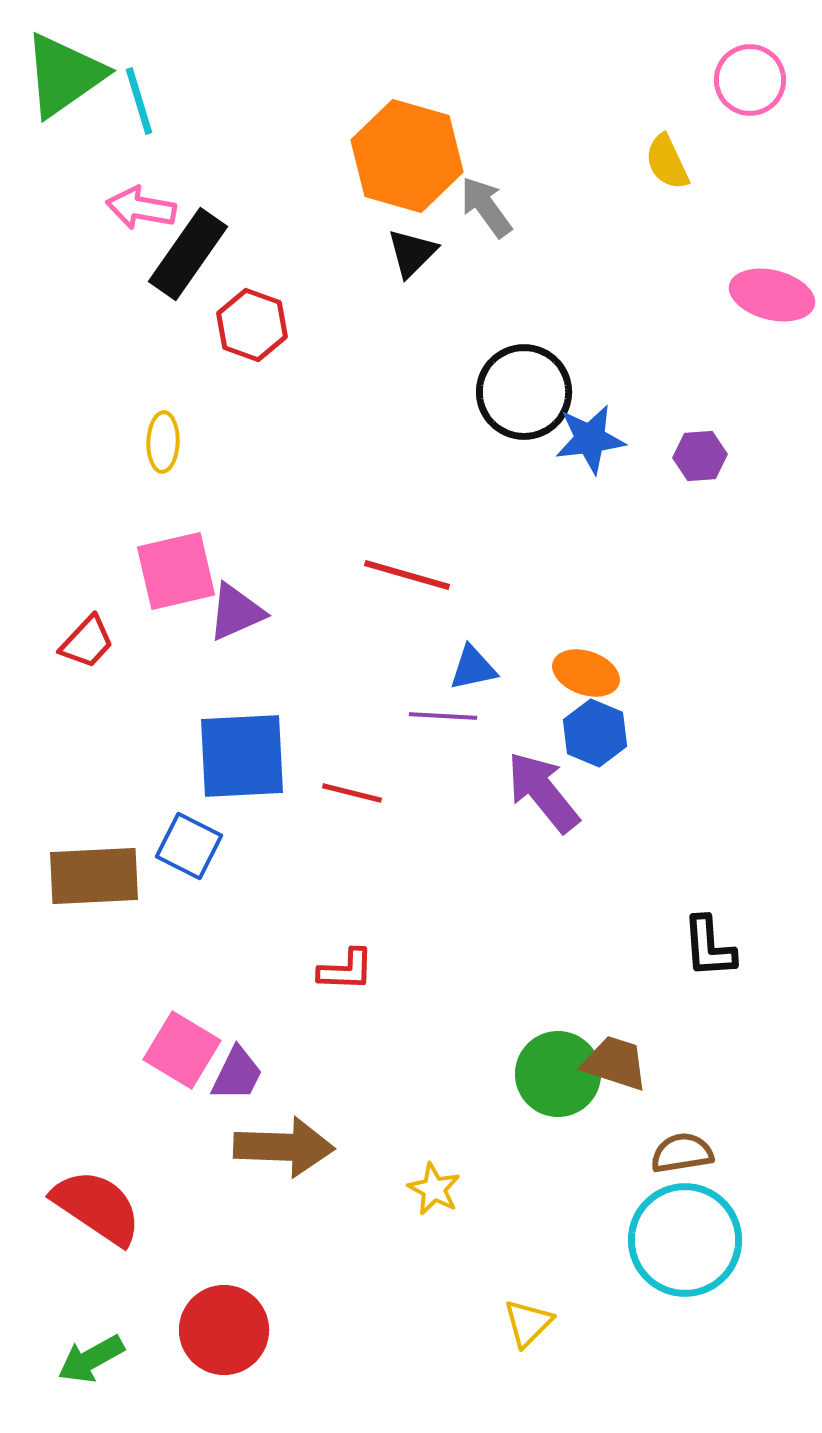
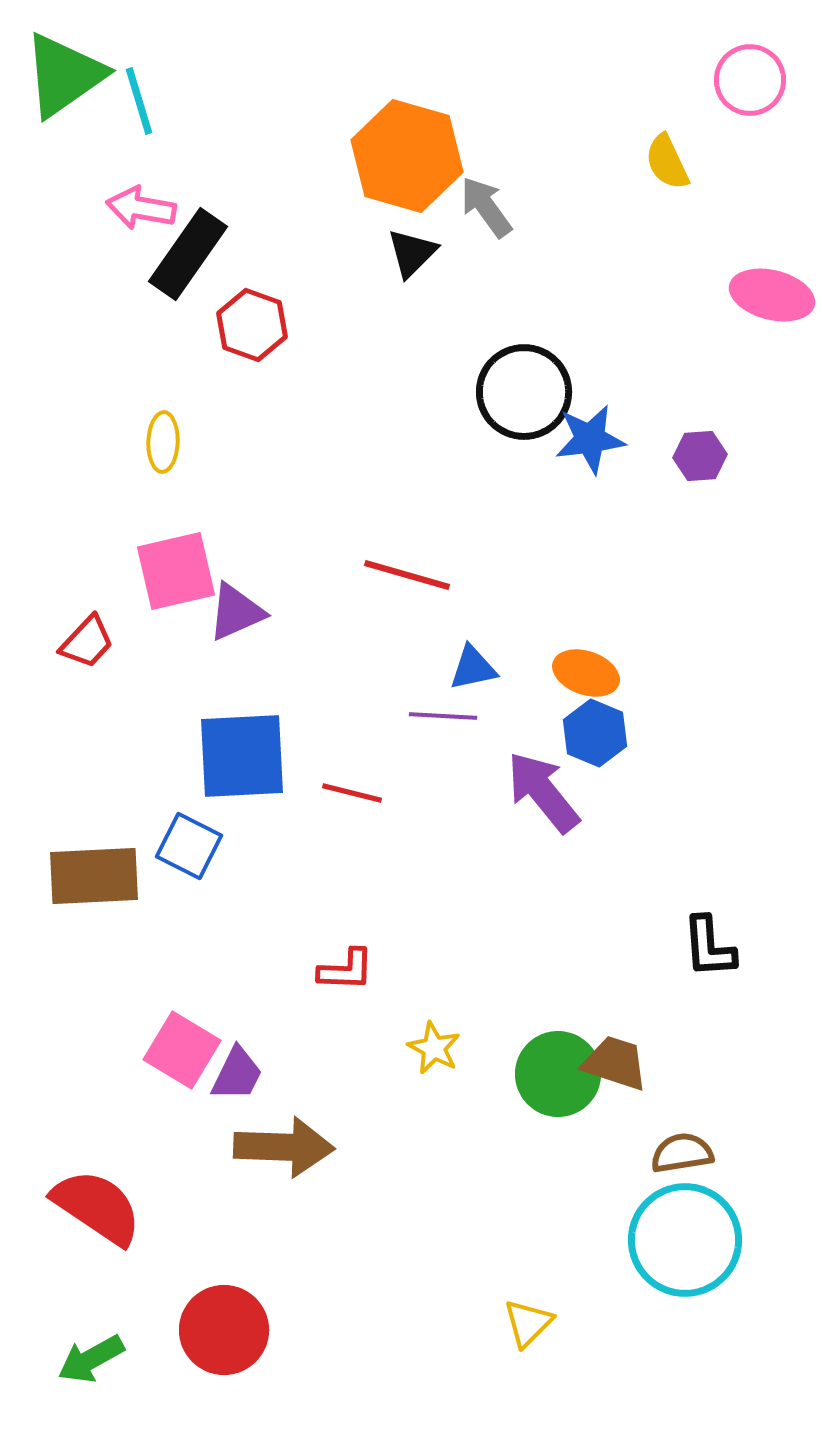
yellow star at (434, 1189): moved 141 px up
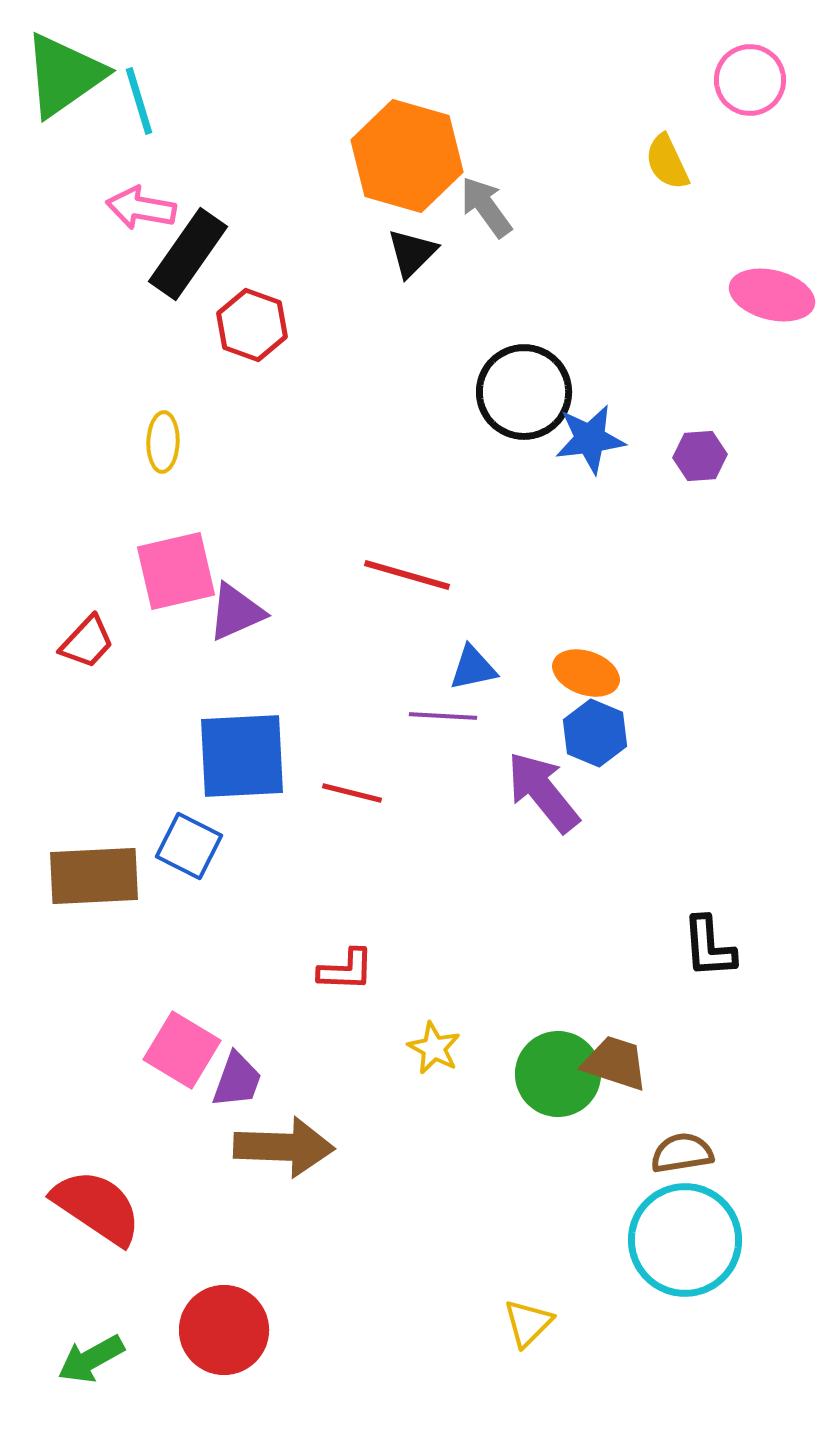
purple trapezoid at (237, 1074): moved 6 px down; rotated 6 degrees counterclockwise
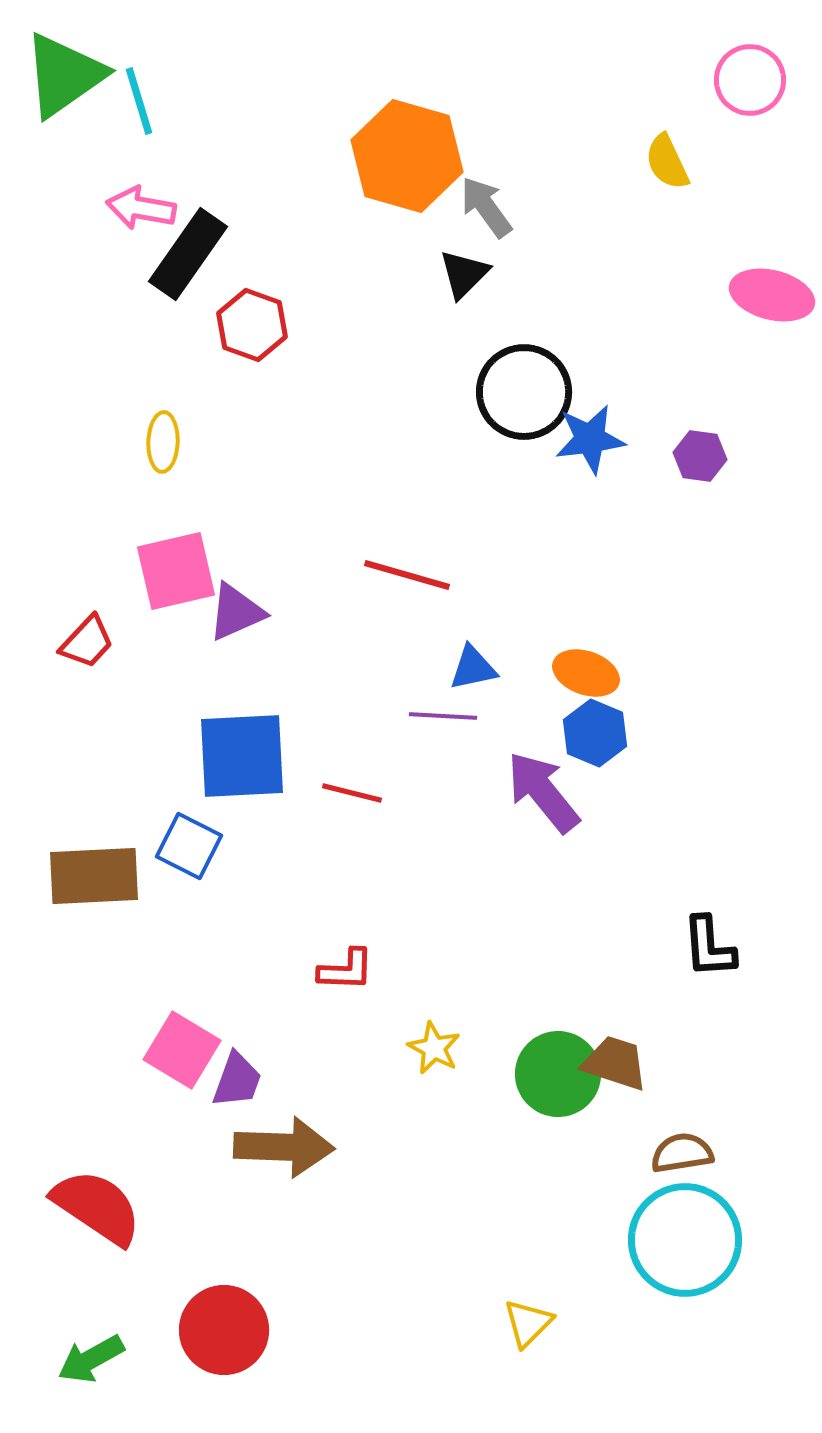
black triangle at (412, 253): moved 52 px right, 21 px down
purple hexagon at (700, 456): rotated 12 degrees clockwise
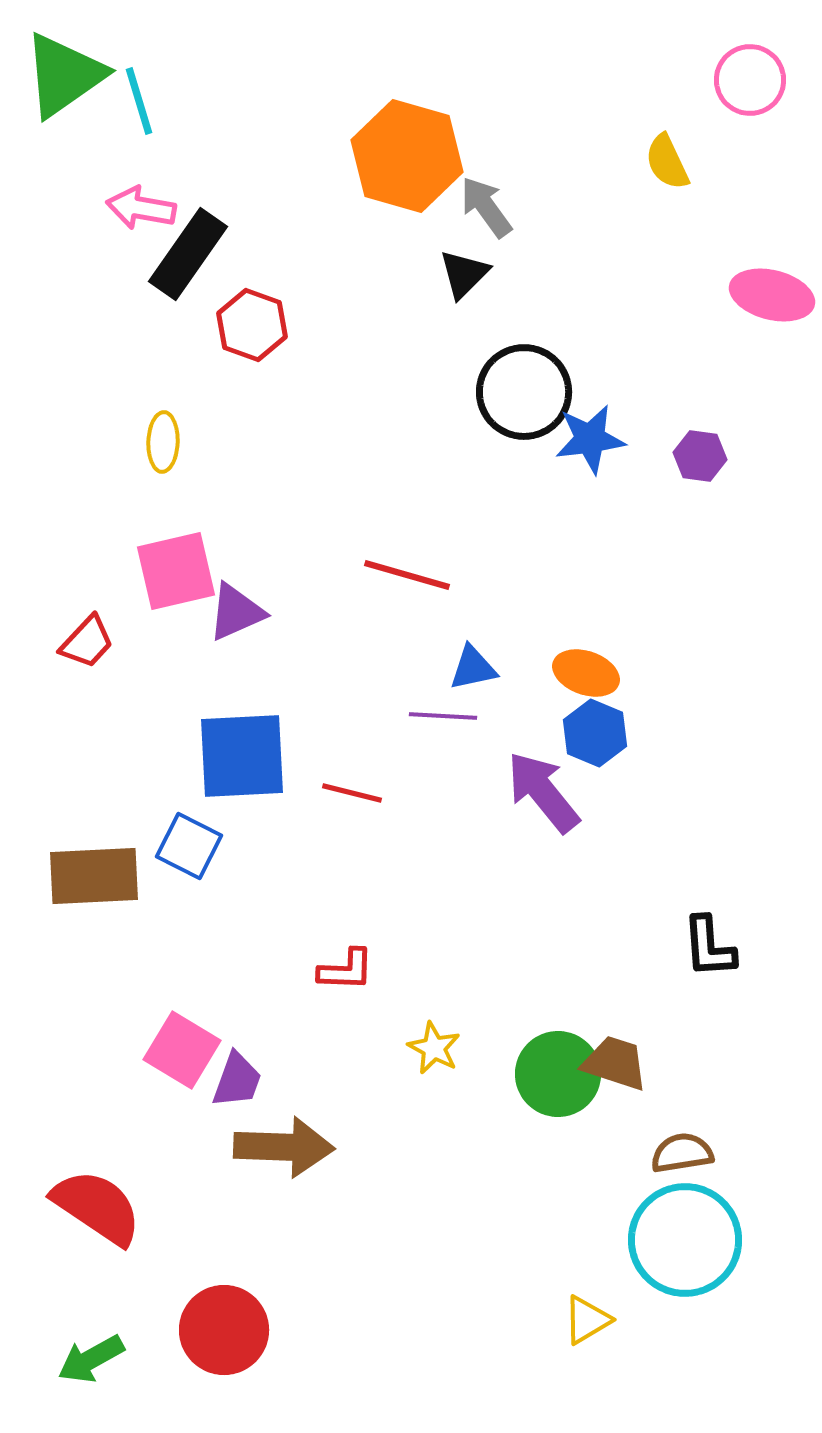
yellow triangle at (528, 1323): moved 59 px right, 3 px up; rotated 14 degrees clockwise
